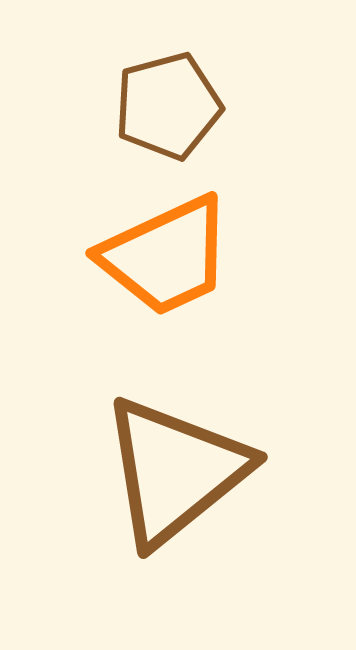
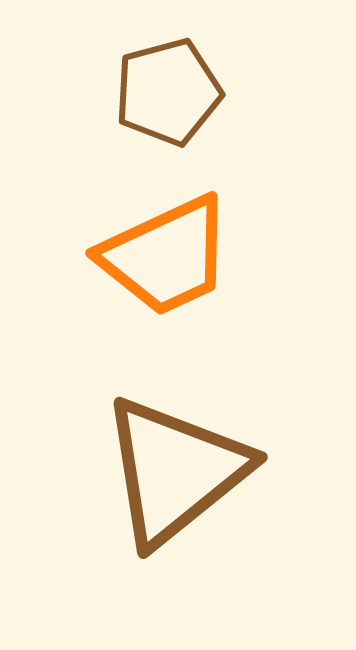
brown pentagon: moved 14 px up
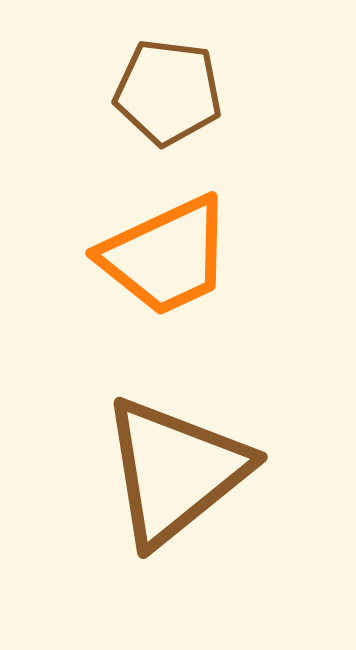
brown pentagon: rotated 22 degrees clockwise
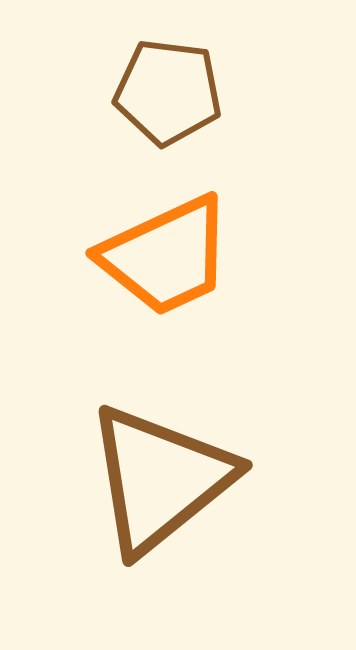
brown triangle: moved 15 px left, 8 px down
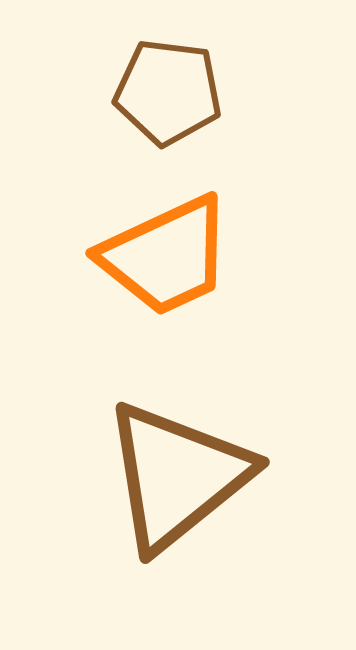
brown triangle: moved 17 px right, 3 px up
